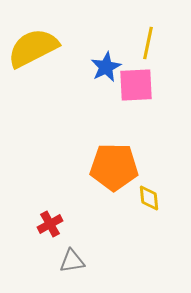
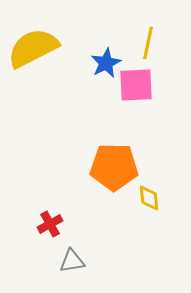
blue star: moved 4 px up
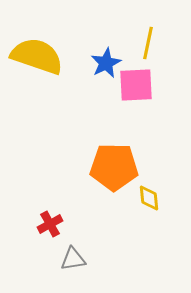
yellow semicircle: moved 4 px right, 8 px down; rotated 46 degrees clockwise
gray triangle: moved 1 px right, 2 px up
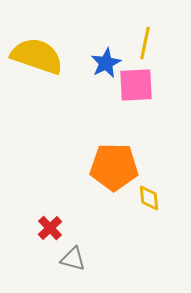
yellow line: moved 3 px left
red cross: moved 4 px down; rotated 15 degrees counterclockwise
gray triangle: rotated 24 degrees clockwise
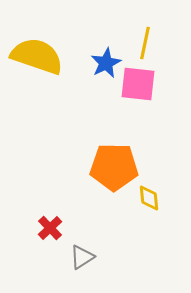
pink square: moved 2 px right, 1 px up; rotated 9 degrees clockwise
gray triangle: moved 9 px right, 2 px up; rotated 48 degrees counterclockwise
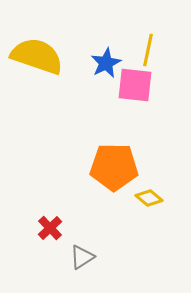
yellow line: moved 3 px right, 7 px down
pink square: moved 3 px left, 1 px down
yellow diamond: rotated 44 degrees counterclockwise
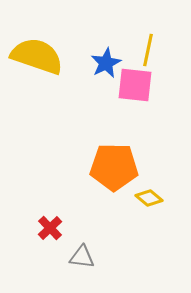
gray triangle: rotated 40 degrees clockwise
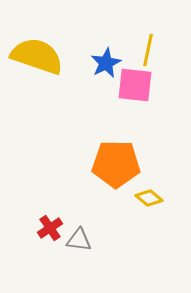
orange pentagon: moved 2 px right, 3 px up
red cross: rotated 10 degrees clockwise
gray triangle: moved 3 px left, 17 px up
